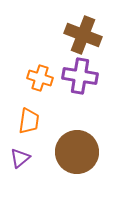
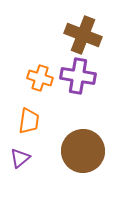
purple cross: moved 2 px left
brown circle: moved 6 px right, 1 px up
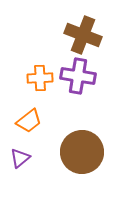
orange cross: rotated 20 degrees counterclockwise
orange trapezoid: rotated 44 degrees clockwise
brown circle: moved 1 px left, 1 px down
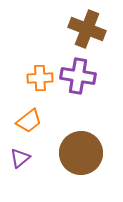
brown cross: moved 4 px right, 6 px up
brown circle: moved 1 px left, 1 px down
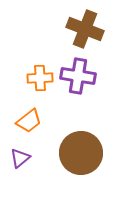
brown cross: moved 2 px left
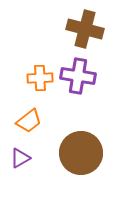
brown cross: rotated 6 degrees counterclockwise
purple triangle: rotated 10 degrees clockwise
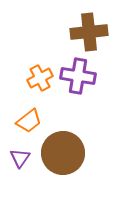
brown cross: moved 4 px right, 3 px down; rotated 21 degrees counterclockwise
orange cross: rotated 25 degrees counterclockwise
brown circle: moved 18 px left
purple triangle: rotated 25 degrees counterclockwise
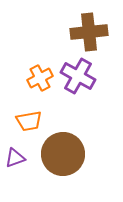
purple cross: rotated 20 degrees clockwise
orange trapezoid: rotated 28 degrees clockwise
brown circle: moved 1 px down
purple triangle: moved 5 px left; rotated 35 degrees clockwise
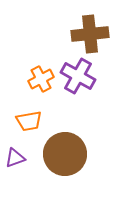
brown cross: moved 1 px right, 2 px down
orange cross: moved 1 px right, 1 px down
brown circle: moved 2 px right
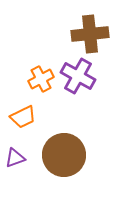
orange trapezoid: moved 6 px left, 4 px up; rotated 16 degrees counterclockwise
brown circle: moved 1 px left, 1 px down
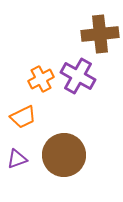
brown cross: moved 10 px right
purple triangle: moved 2 px right, 1 px down
